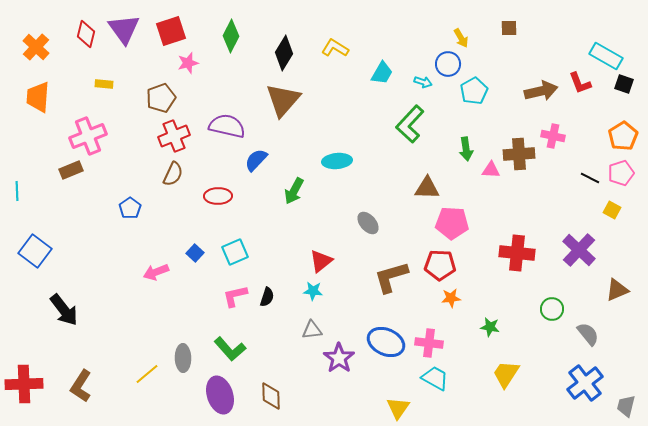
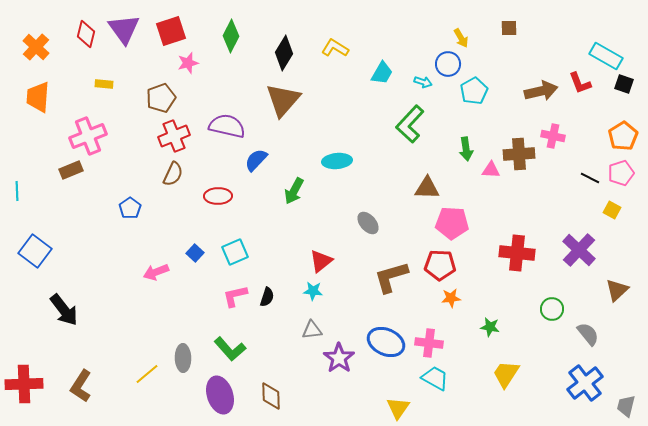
brown triangle at (617, 290): rotated 20 degrees counterclockwise
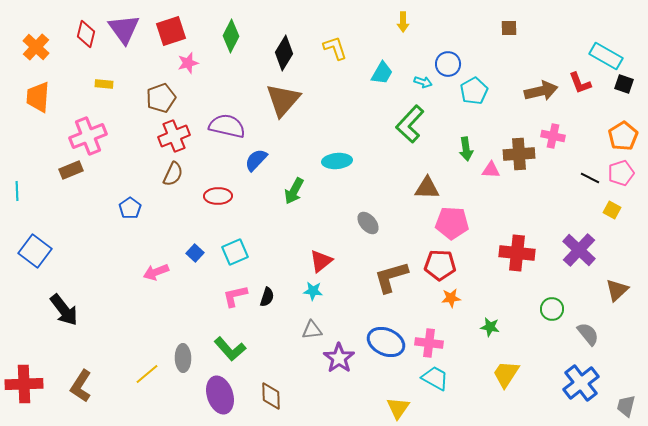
yellow arrow at (461, 38): moved 58 px left, 16 px up; rotated 30 degrees clockwise
yellow L-shape at (335, 48): rotated 40 degrees clockwise
blue cross at (585, 383): moved 4 px left
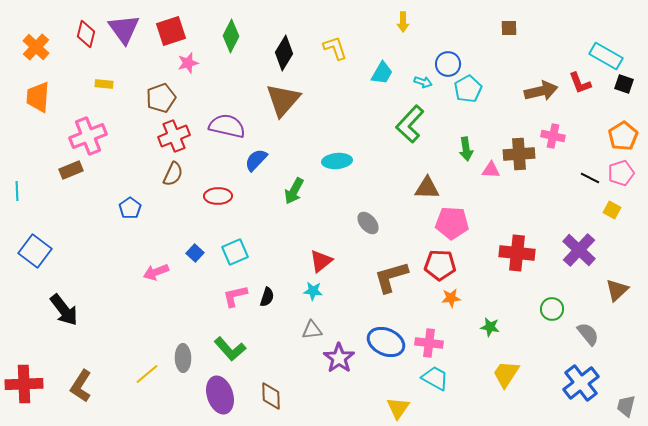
cyan pentagon at (474, 91): moved 6 px left, 2 px up
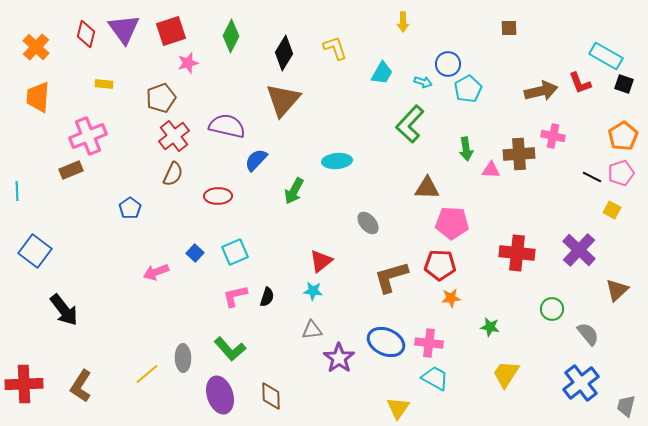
red cross at (174, 136): rotated 16 degrees counterclockwise
black line at (590, 178): moved 2 px right, 1 px up
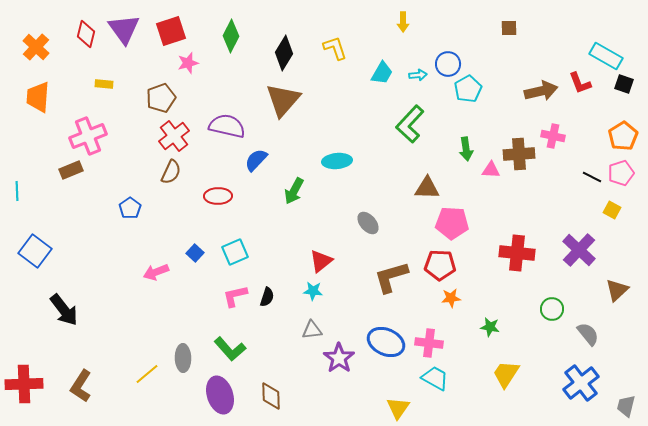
cyan arrow at (423, 82): moved 5 px left, 7 px up; rotated 24 degrees counterclockwise
brown semicircle at (173, 174): moved 2 px left, 2 px up
